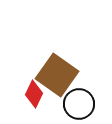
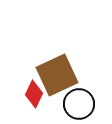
brown square: rotated 30 degrees clockwise
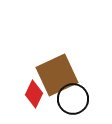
black circle: moved 6 px left, 5 px up
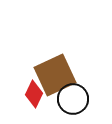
brown square: moved 2 px left
